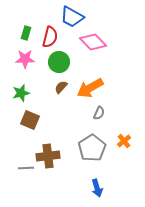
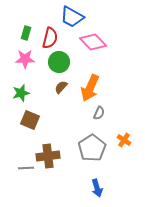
red semicircle: moved 1 px down
orange arrow: rotated 36 degrees counterclockwise
orange cross: moved 1 px up; rotated 16 degrees counterclockwise
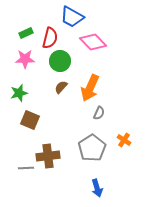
green rectangle: rotated 48 degrees clockwise
green circle: moved 1 px right, 1 px up
green star: moved 2 px left
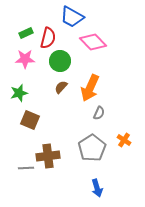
red semicircle: moved 2 px left
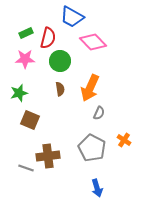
brown semicircle: moved 1 px left, 2 px down; rotated 128 degrees clockwise
gray pentagon: rotated 12 degrees counterclockwise
gray line: rotated 21 degrees clockwise
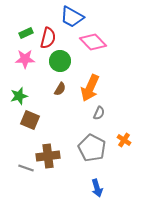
brown semicircle: rotated 40 degrees clockwise
green star: moved 3 px down
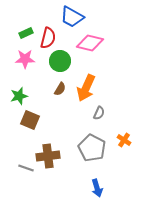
pink diamond: moved 3 px left, 1 px down; rotated 32 degrees counterclockwise
orange arrow: moved 4 px left
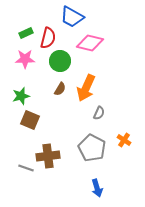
green star: moved 2 px right
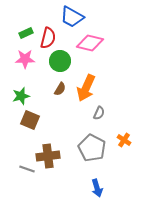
gray line: moved 1 px right, 1 px down
